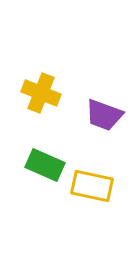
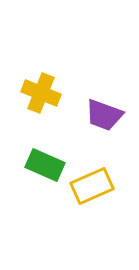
yellow rectangle: rotated 36 degrees counterclockwise
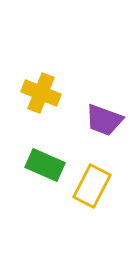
purple trapezoid: moved 5 px down
yellow rectangle: rotated 39 degrees counterclockwise
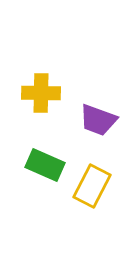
yellow cross: rotated 21 degrees counterclockwise
purple trapezoid: moved 6 px left
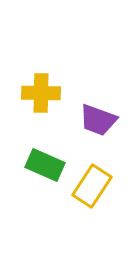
yellow rectangle: rotated 6 degrees clockwise
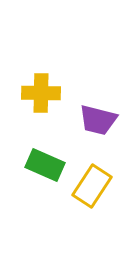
purple trapezoid: rotated 6 degrees counterclockwise
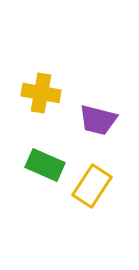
yellow cross: rotated 9 degrees clockwise
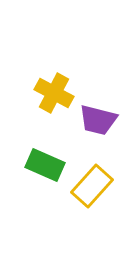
yellow cross: moved 13 px right; rotated 18 degrees clockwise
yellow rectangle: rotated 9 degrees clockwise
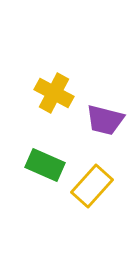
purple trapezoid: moved 7 px right
